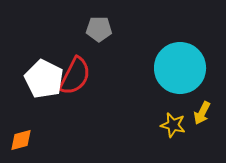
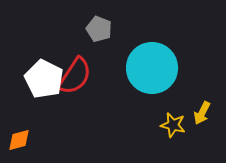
gray pentagon: rotated 20 degrees clockwise
cyan circle: moved 28 px left
red semicircle: rotated 6 degrees clockwise
orange diamond: moved 2 px left
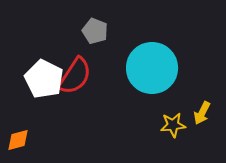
gray pentagon: moved 4 px left, 2 px down
yellow star: rotated 20 degrees counterclockwise
orange diamond: moved 1 px left
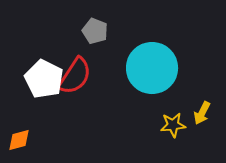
orange diamond: moved 1 px right
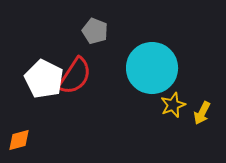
yellow star: moved 20 px up; rotated 15 degrees counterclockwise
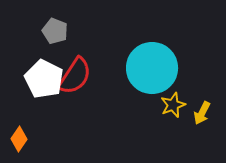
gray pentagon: moved 40 px left
orange diamond: moved 1 px up; rotated 40 degrees counterclockwise
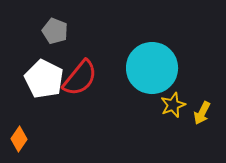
red semicircle: moved 5 px right, 2 px down; rotated 6 degrees clockwise
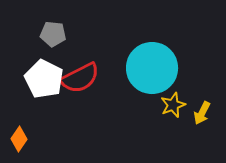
gray pentagon: moved 2 px left, 3 px down; rotated 15 degrees counterclockwise
red semicircle: rotated 24 degrees clockwise
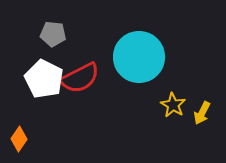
cyan circle: moved 13 px left, 11 px up
yellow star: rotated 20 degrees counterclockwise
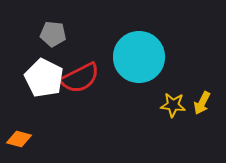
white pentagon: moved 1 px up
yellow star: rotated 25 degrees counterclockwise
yellow arrow: moved 10 px up
orange diamond: rotated 70 degrees clockwise
